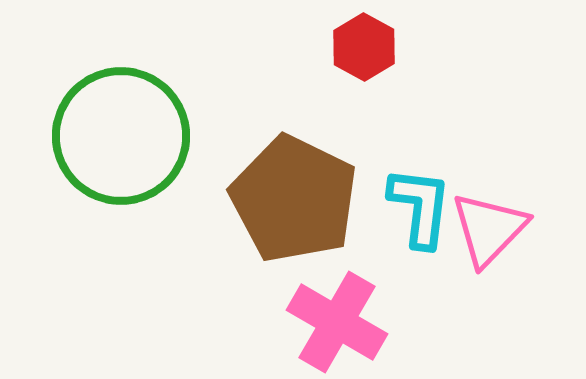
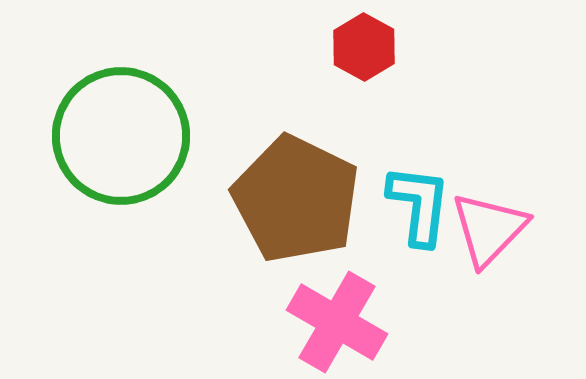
brown pentagon: moved 2 px right
cyan L-shape: moved 1 px left, 2 px up
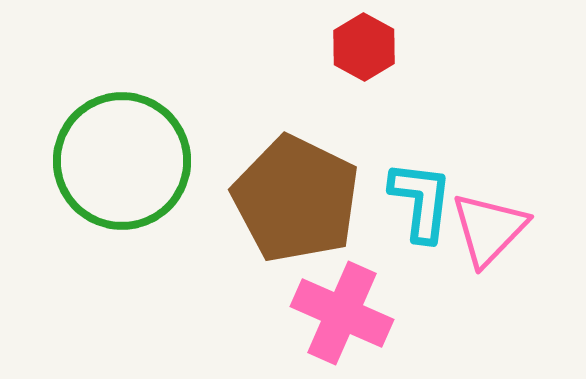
green circle: moved 1 px right, 25 px down
cyan L-shape: moved 2 px right, 4 px up
pink cross: moved 5 px right, 9 px up; rotated 6 degrees counterclockwise
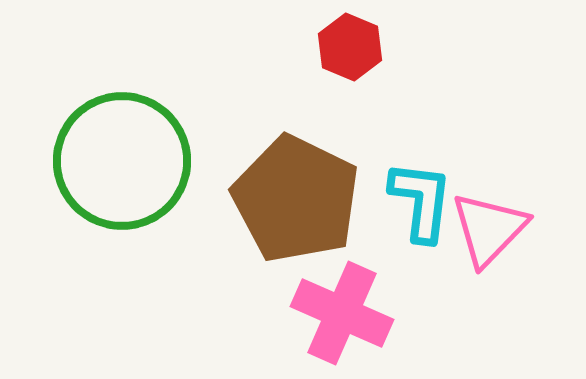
red hexagon: moved 14 px left; rotated 6 degrees counterclockwise
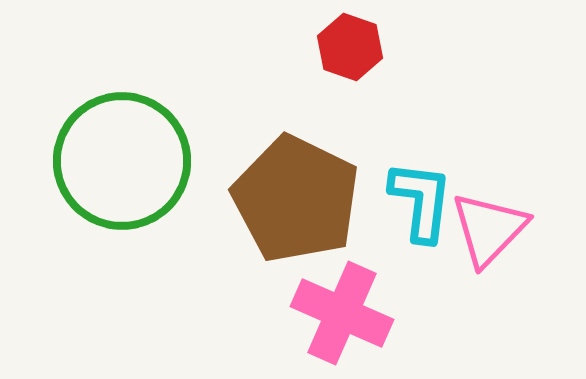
red hexagon: rotated 4 degrees counterclockwise
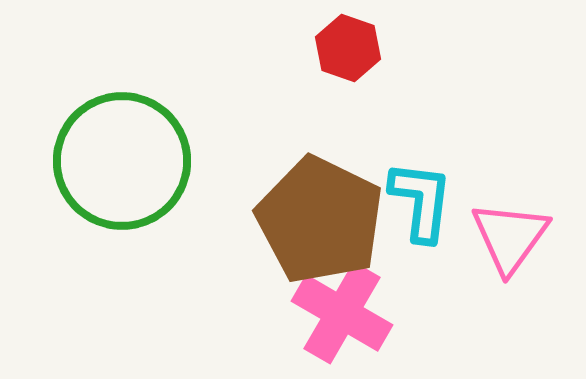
red hexagon: moved 2 px left, 1 px down
brown pentagon: moved 24 px right, 21 px down
pink triangle: moved 21 px right, 8 px down; rotated 8 degrees counterclockwise
pink cross: rotated 6 degrees clockwise
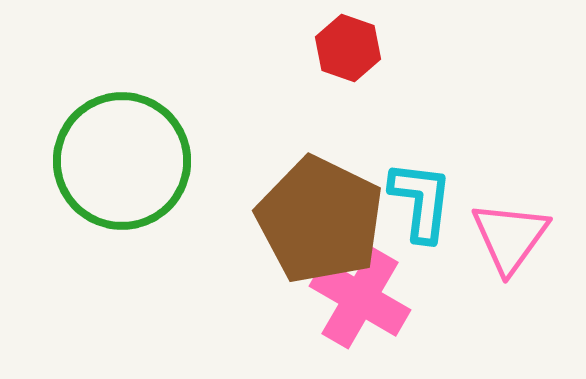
pink cross: moved 18 px right, 15 px up
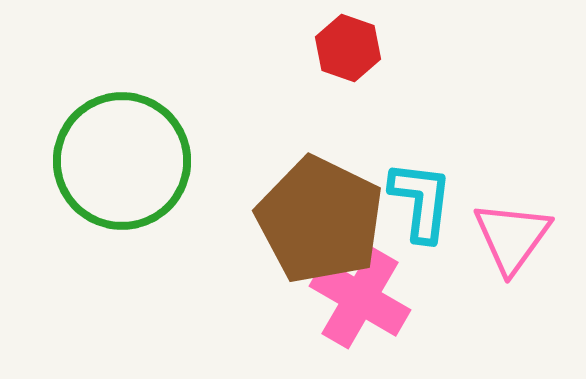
pink triangle: moved 2 px right
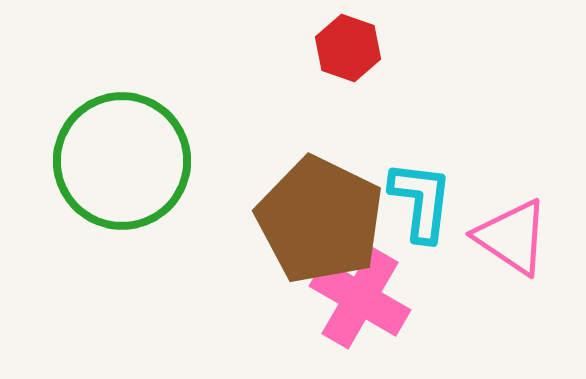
pink triangle: rotated 32 degrees counterclockwise
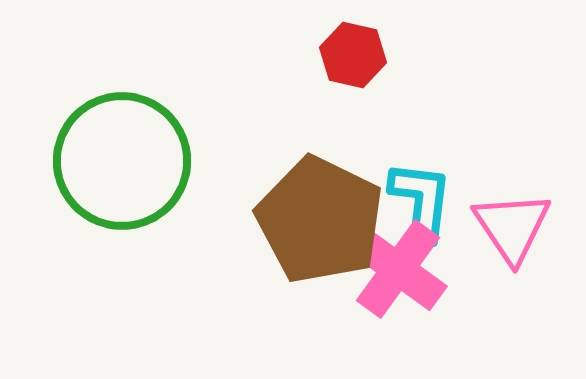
red hexagon: moved 5 px right, 7 px down; rotated 6 degrees counterclockwise
pink triangle: moved 10 px up; rotated 22 degrees clockwise
pink cross: moved 38 px right, 29 px up; rotated 6 degrees clockwise
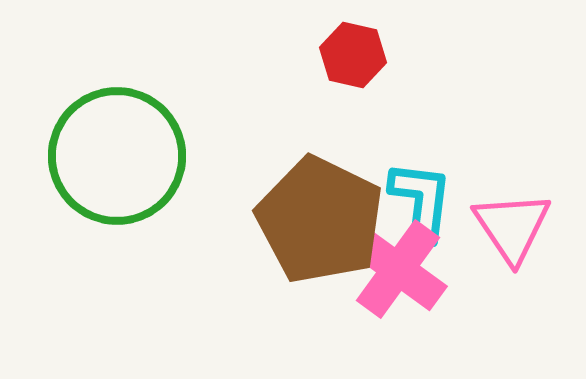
green circle: moved 5 px left, 5 px up
